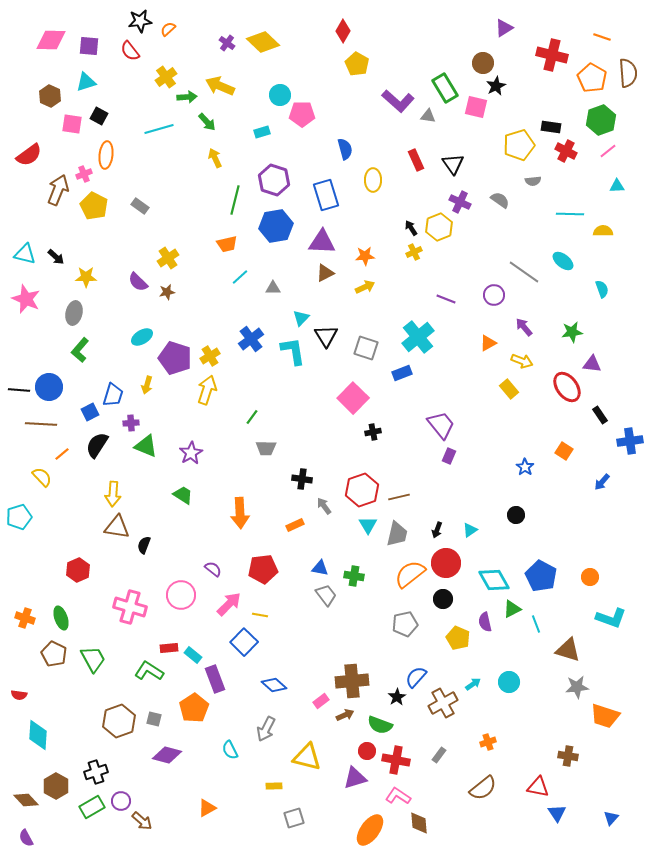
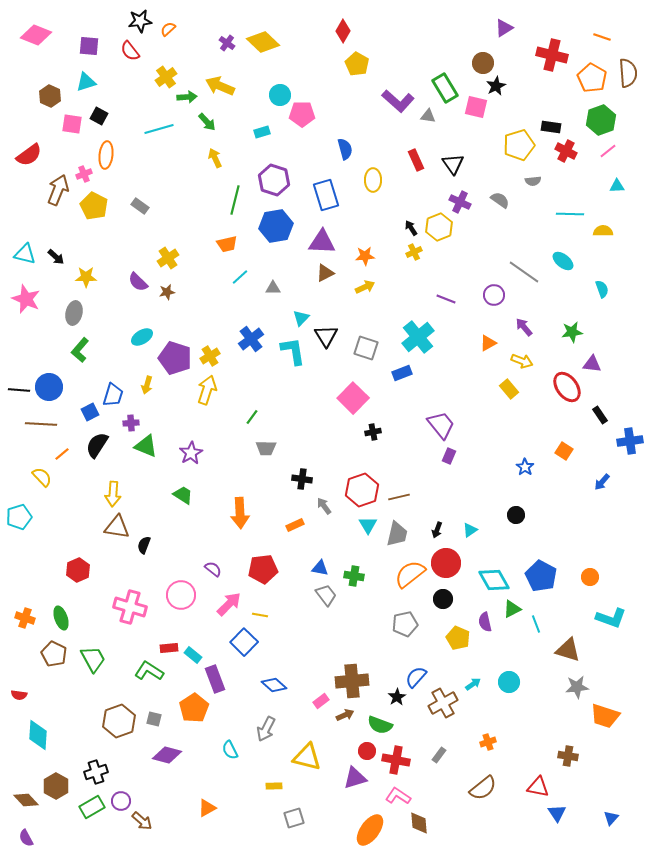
pink diamond at (51, 40): moved 15 px left, 5 px up; rotated 20 degrees clockwise
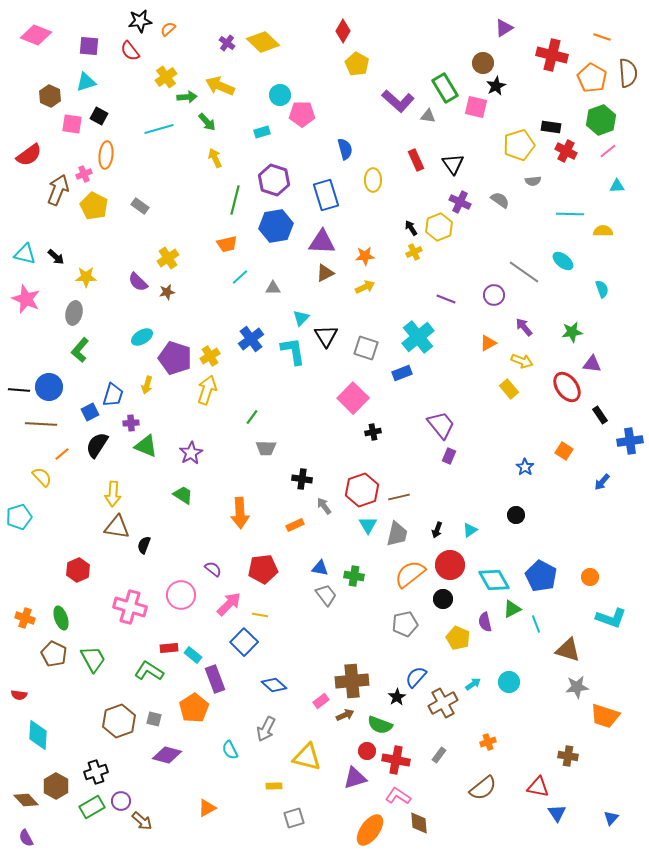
red circle at (446, 563): moved 4 px right, 2 px down
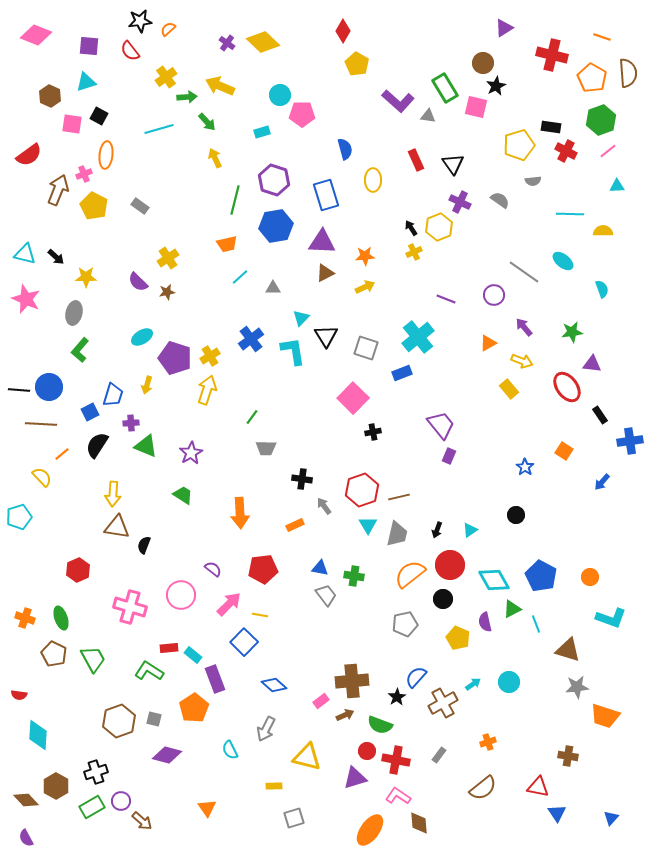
orange triangle at (207, 808): rotated 36 degrees counterclockwise
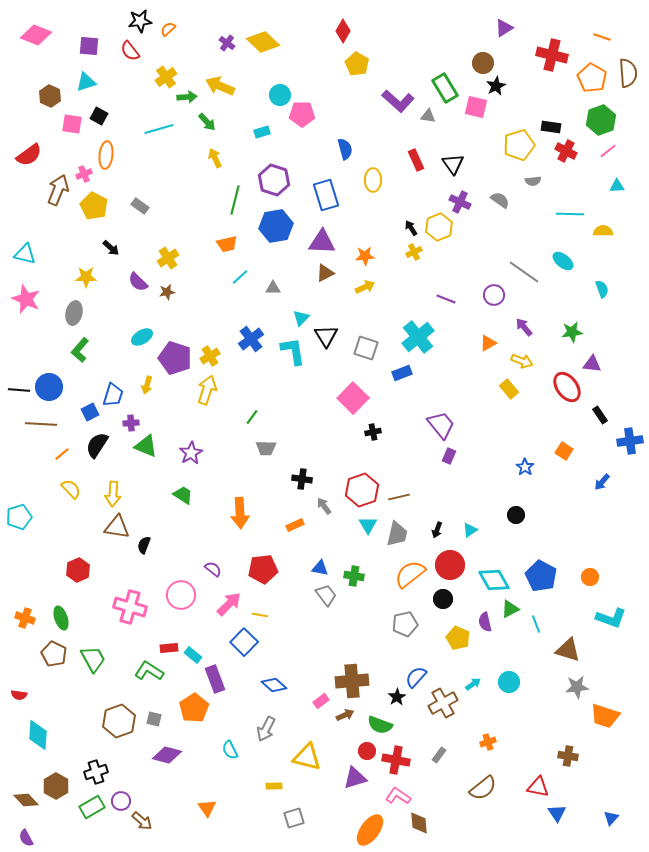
black arrow at (56, 257): moved 55 px right, 9 px up
yellow semicircle at (42, 477): moved 29 px right, 12 px down
green triangle at (512, 609): moved 2 px left
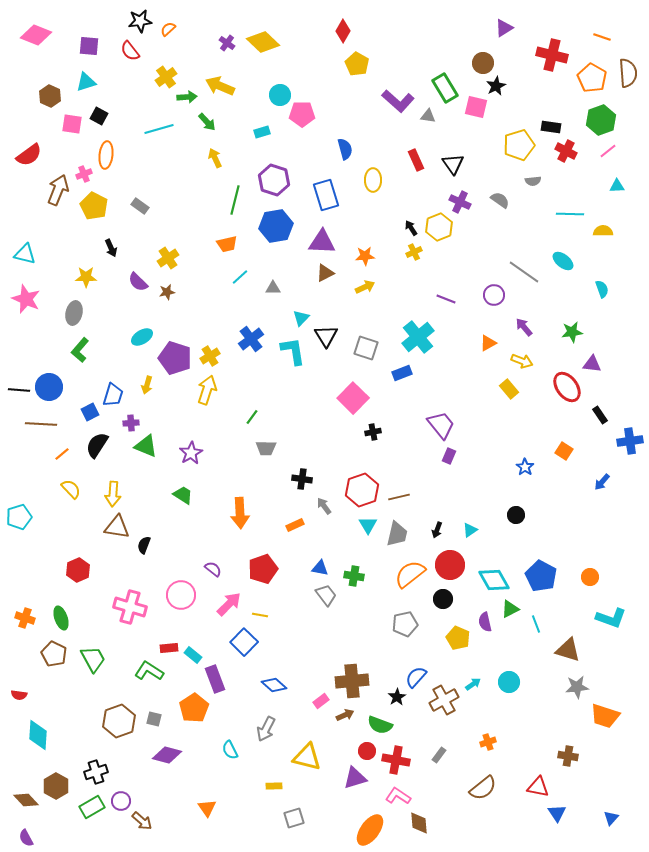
black arrow at (111, 248): rotated 24 degrees clockwise
red pentagon at (263, 569): rotated 12 degrees counterclockwise
brown cross at (443, 703): moved 1 px right, 3 px up
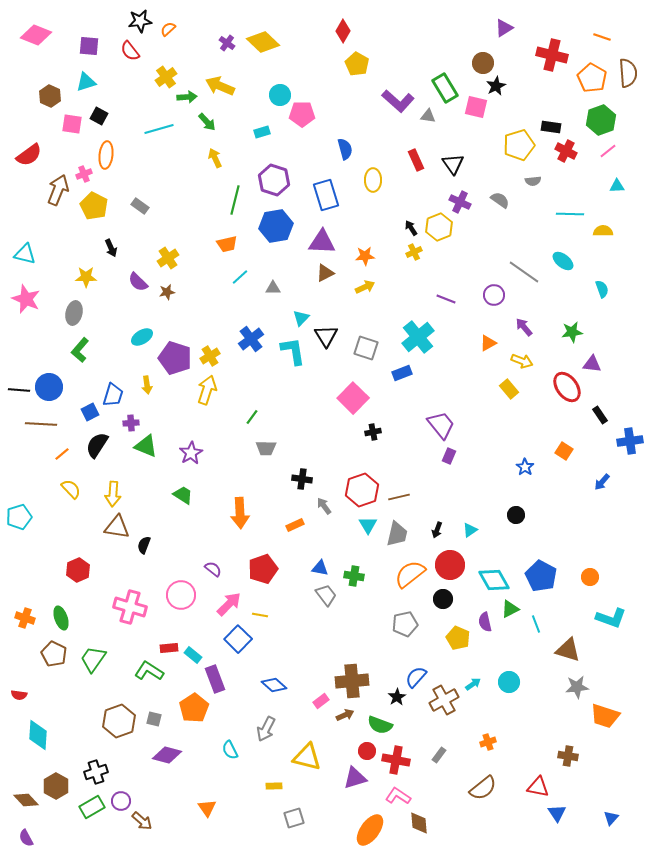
yellow arrow at (147, 385): rotated 24 degrees counterclockwise
blue square at (244, 642): moved 6 px left, 3 px up
green trapezoid at (93, 659): rotated 116 degrees counterclockwise
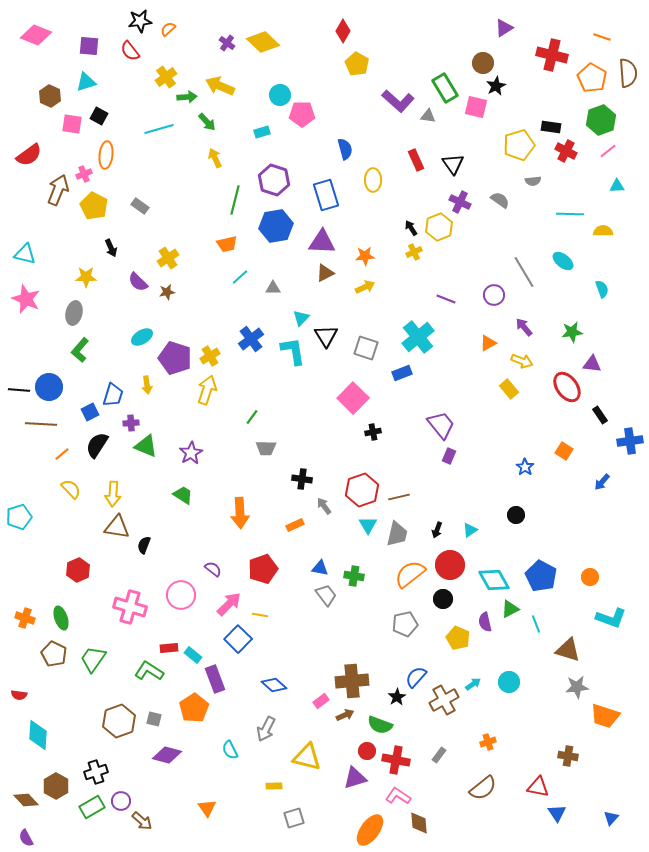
gray line at (524, 272): rotated 24 degrees clockwise
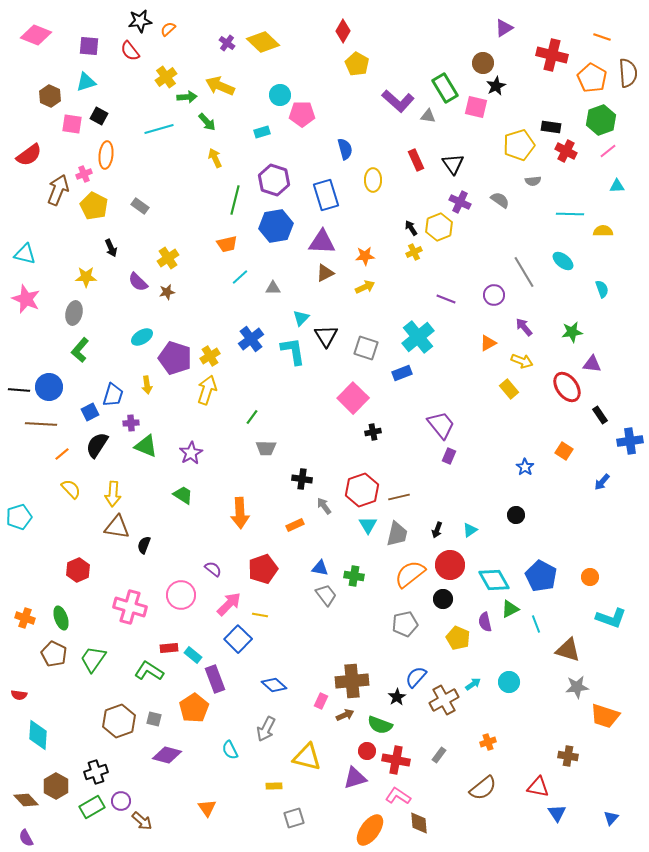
pink rectangle at (321, 701): rotated 28 degrees counterclockwise
